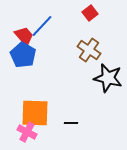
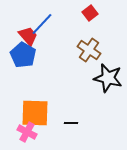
blue line: moved 2 px up
red trapezoid: moved 4 px right
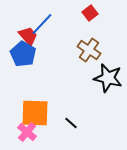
blue pentagon: moved 1 px up
black line: rotated 40 degrees clockwise
pink cross: rotated 12 degrees clockwise
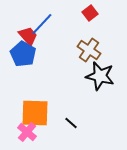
black star: moved 8 px left, 2 px up
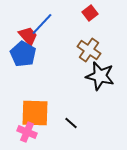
pink cross: rotated 18 degrees counterclockwise
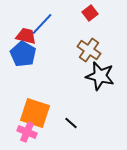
red trapezoid: moved 2 px left; rotated 35 degrees counterclockwise
orange square: rotated 16 degrees clockwise
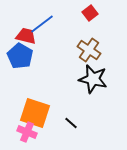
blue line: rotated 10 degrees clockwise
blue pentagon: moved 3 px left, 2 px down
black star: moved 7 px left, 3 px down
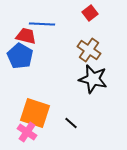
blue line: rotated 40 degrees clockwise
pink cross: rotated 12 degrees clockwise
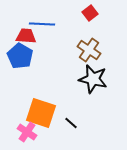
red trapezoid: rotated 10 degrees counterclockwise
orange square: moved 6 px right
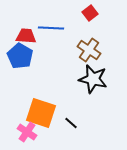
blue line: moved 9 px right, 4 px down
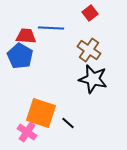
black line: moved 3 px left
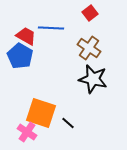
red trapezoid: rotated 25 degrees clockwise
brown cross: moved 2 px up
